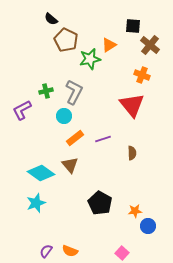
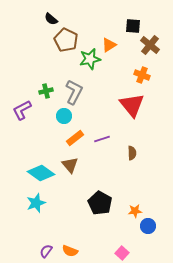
purple line: moved 1 px left
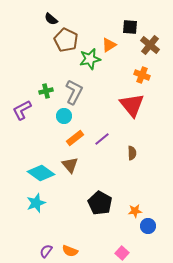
black square: moved 3 px left, 1 px down
purple line: rotated 21 degrees counterclockwise
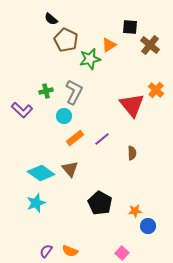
orange cross: moved 14 px right, 15 px down; rotated 21 degrees clockwise
purple L-shape: rotated 110 degrees counterclockwise
brown triangle: moved 4 px down
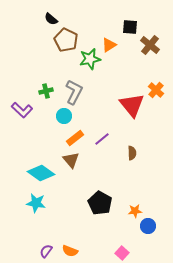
brown triangle: moved 1 px right, 9 px up
cyan star: rotated 30 degrees clockwise
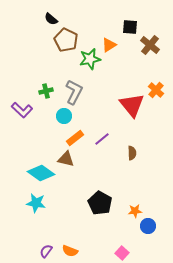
brown triangle: moved 5 px left, 1 px up; rotated 36 degrees counterclockwise
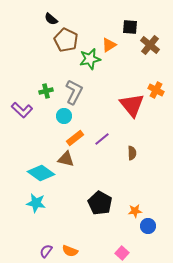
orange cross: rotated 14 degrees counterclockwise
